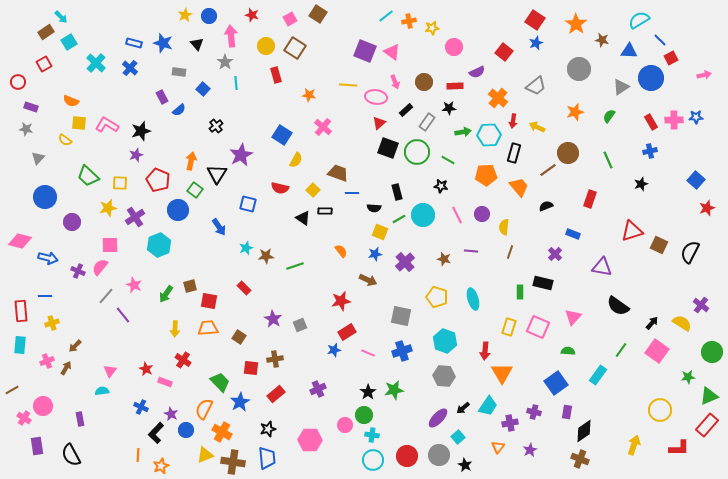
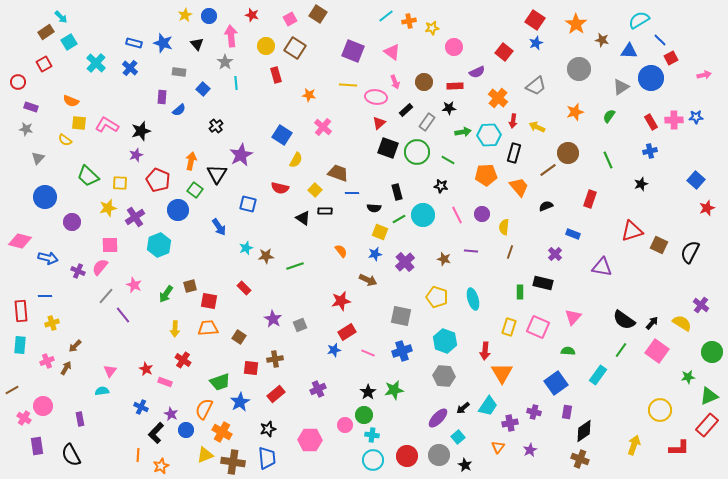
purple square at (365, 51): moved 12 px left
purple rectangle at (162, 97): rotated 32 degrees clockwise
yellow square at (313, 190): moved 2 px right
black semicircle at (618, 306): moved 6 px right, 14 px down
green trapezoid at (220, 382): rotated 115 degrees clockwise
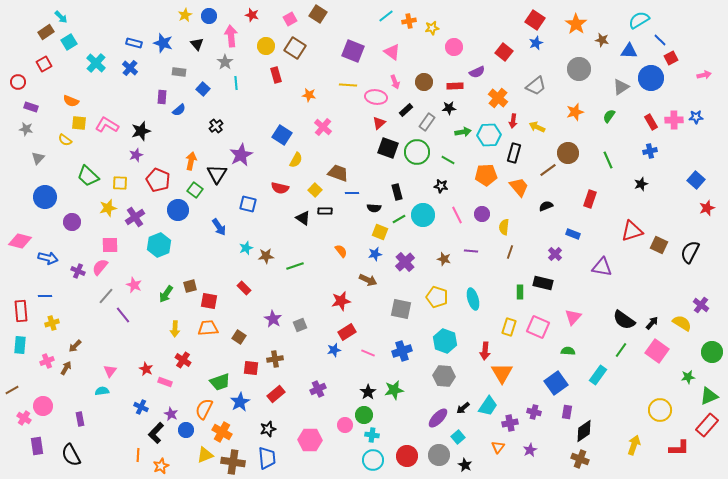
gray square at (401, 316): moved 7 px up
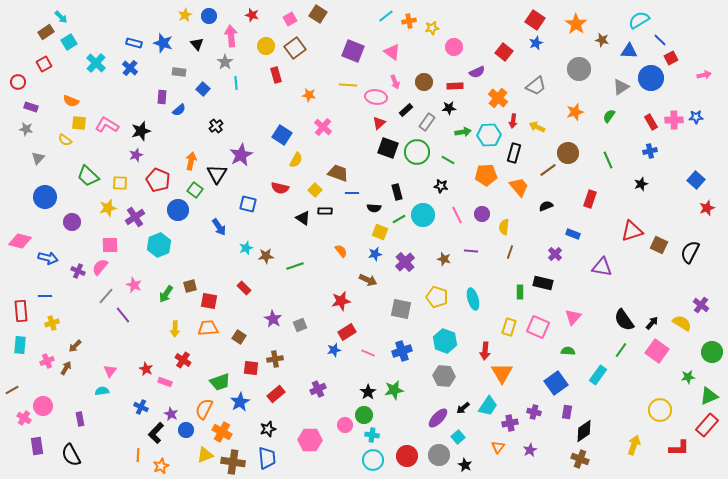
brown square at (295, 48): rotated 20 degrees clockwise
black semicircle at (624, 320): rotated 20 degrees clockwise
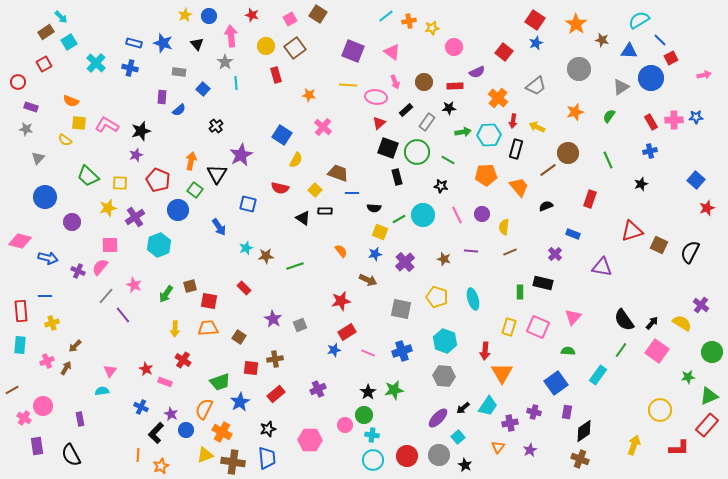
blue cross at (130, 68): rotated 28 degrees counterclockwise
black rectangle at (514, 153): moved 2 px right, 4 px up
black rectangle at (397, 192): moved 15 px up
brown line at (510, 252): rotated 48 degrees clockwise
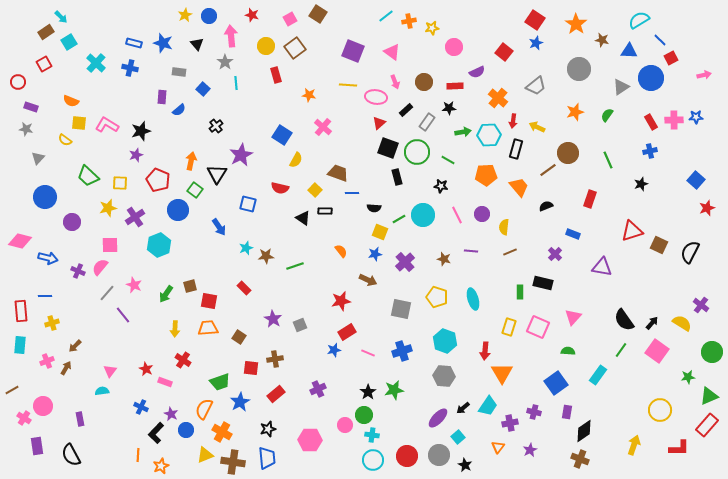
green semicircle at (609, 116): moved 2 px left, 1 px up
gray line at (106, 296): moved 1 px right, 3 px up
